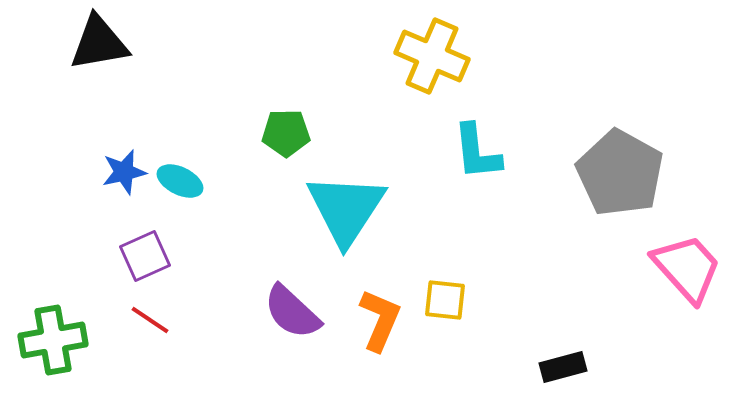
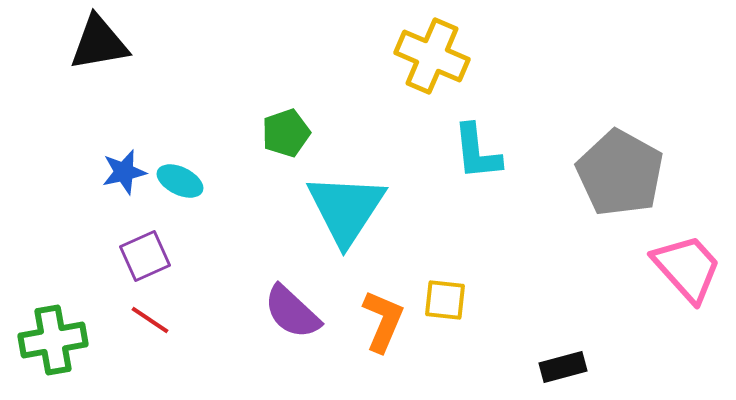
green pentagon: rotated 18 degrees counterclockwise
orange L-shape: moved 3 px right, 1 px down
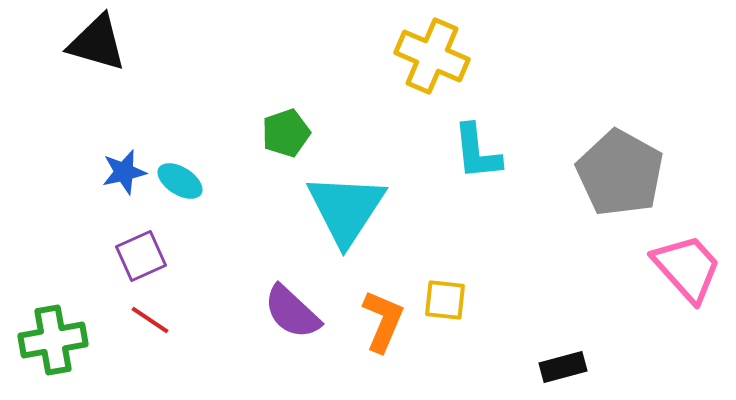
black triangle: moved 2 px left; rotated 26 degrees clockwise
cyan ellipse: rotated 6 degrees clockwise
purple square: moved 4 px left
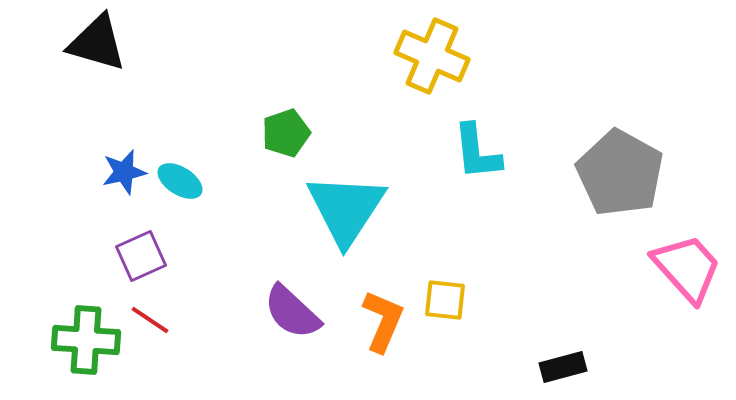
green cross: moved 33 px right; rotated 14 degrees clockwise
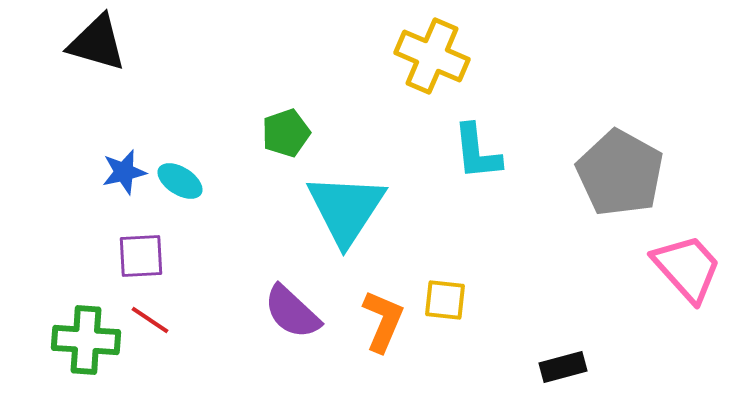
purple square: rotated 21 degrees clockwise
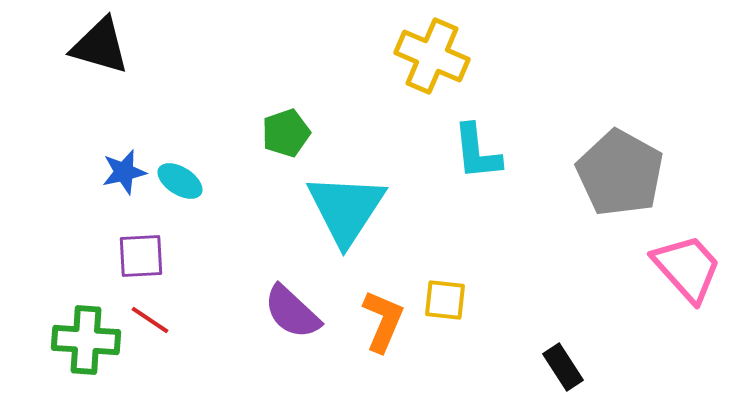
black triangle: moved 3 px right, 3 px down
black rectangle: rotated 72 degrees clockwise
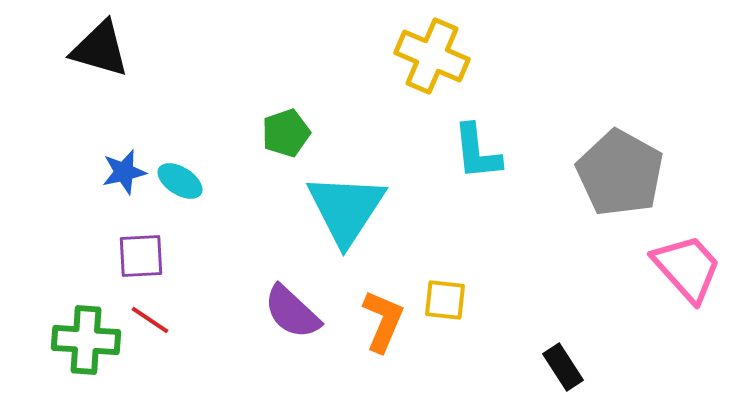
black triangle: moved 3 px down
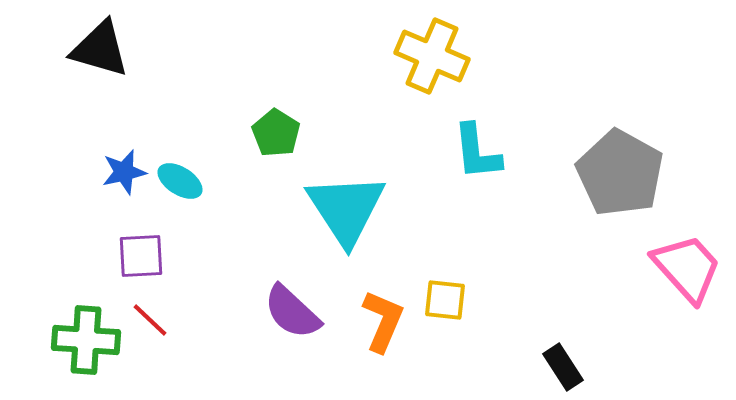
green pentagon: moved 10 px left; rotated 21 degrees counterclockwise
cyan triangle: rotated 6 degrees counterclockwise
red line: rotated 9 degrees clockwise
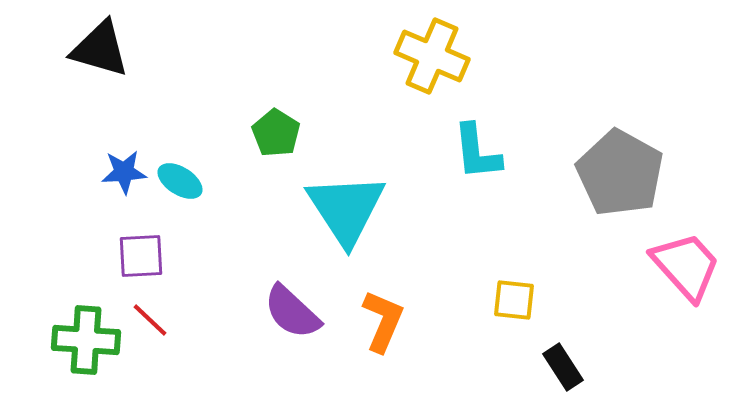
blue star: rotated 9 degrees clockwise
pink trapezoid: moved 1 px left, 2 px up
yellow square: moved 69 px right
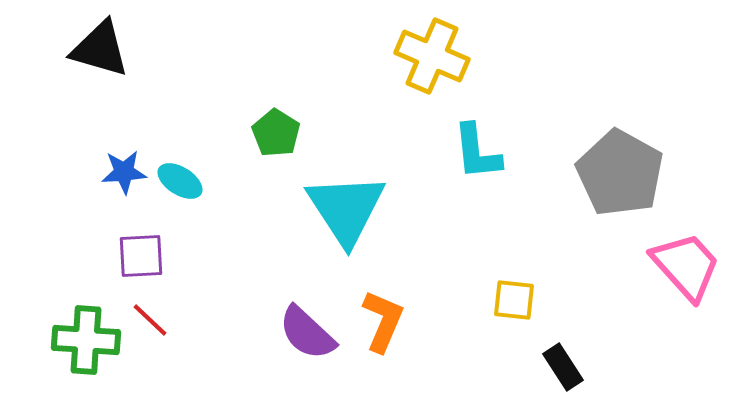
purple semicircle: moved 15 px right, 21 px down
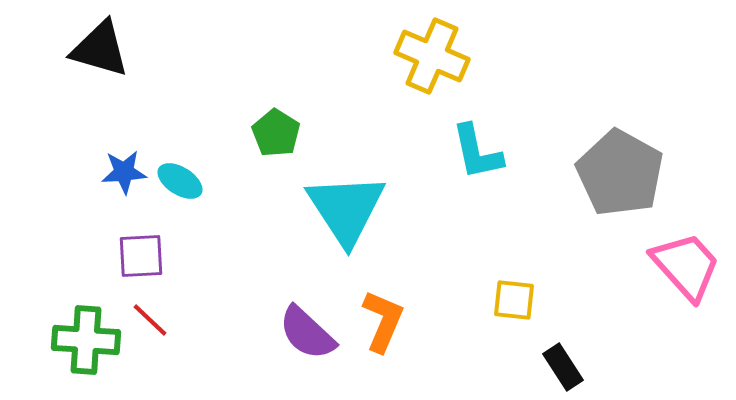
cyan L-shape: rotated 6 degrees counterclockwise
